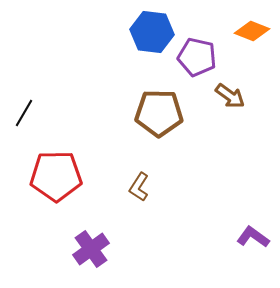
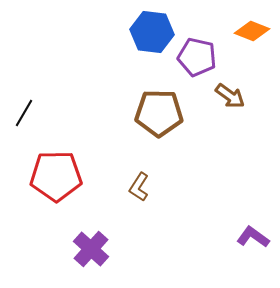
purple cross: rotated 12 degrees counterclockwise
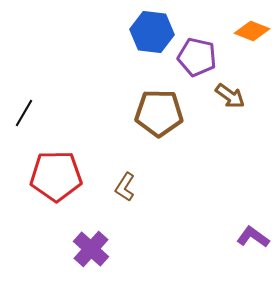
brown L-shape: moved 14 px left
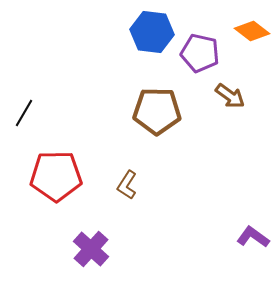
orange diamond: rotated 16 degrees clockwise
purple pentagon: moved 3 px right, 4 px up
brown pentagon: moved 2 px left, 2 px up
brown L-shape: moved 2 px right, 2 px up
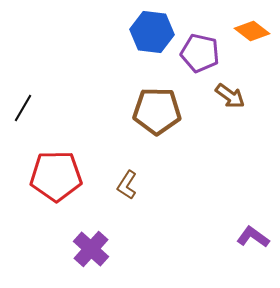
black line: moved 1 px left, 5 px up
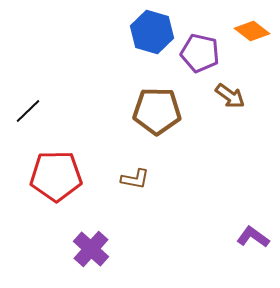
blue hexagon: rotated 9 degrees clockwise
black line: moved 5 px right, 3 px down; rotated 16 degrees clockwise
brown L-shape: moved 8 px right, 6 px up; rotated 112 degrees counterclockwise
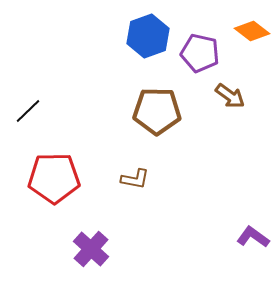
blue hexagon: moved 4 px left, 4 px down; rotated 24 degrees clockwise
red pentagon: moved 2 px left, 2 px down
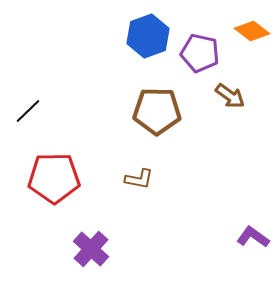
brown L-shape: moved 4 px right
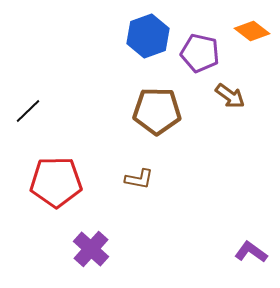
red pentagon: moved 2 px right, 4 px down
purple L-shape: moved 2 px left, 15 px down
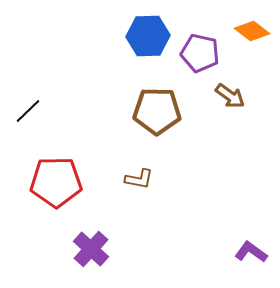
blue hexagon: rotated 18 degrees clockwise
